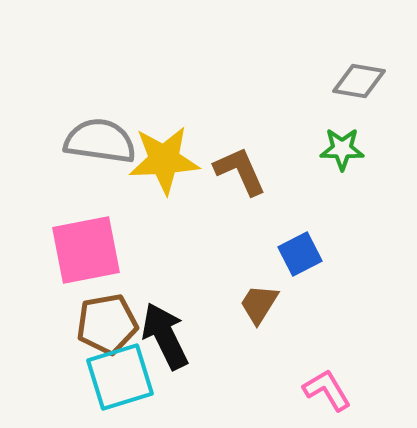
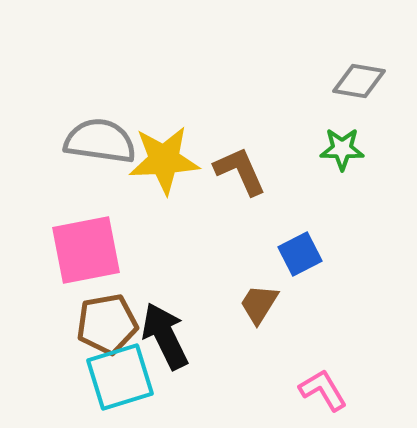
pink L-shape: moved 4 px left
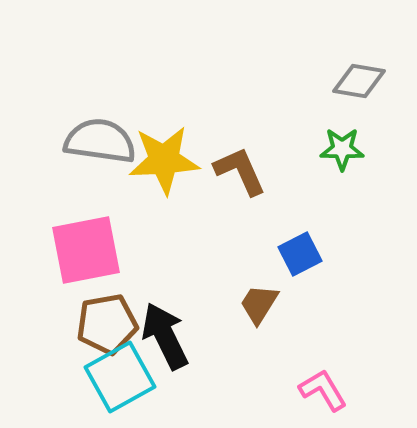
cyan square: rotated 12 degrees counterclockwise
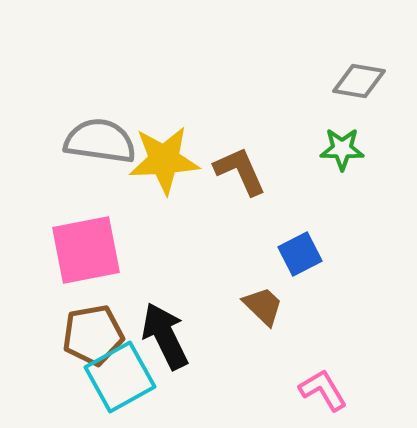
brown trapezoid: moved 4 px right, 2 px down; rotated 102 degrees clockwise
brown pentagon: moved 14 px left, 11 px down
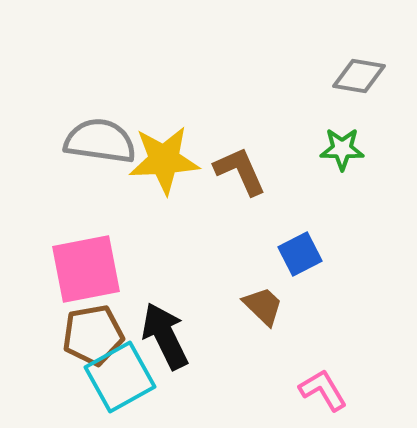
gray diamond: moved 5 px up
pink square: moved 19 px down
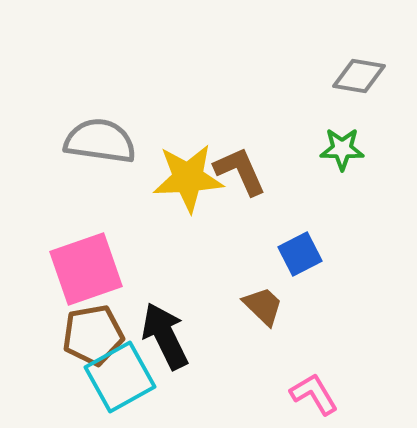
yellow star: moved 24 px right, 18 px down
pink square: rotated 8 degrees counterclockwise
pink L-shape: moved 9 px left, 4 px down
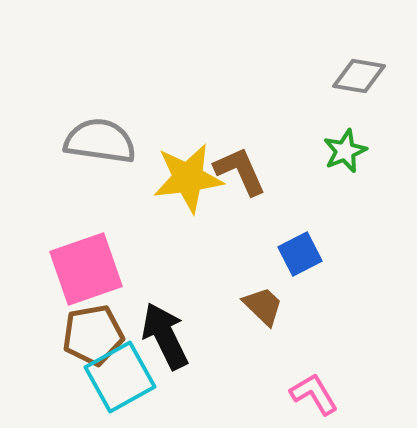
green star: moved 3 px right, 2 px down; rotated 24 degrees counterclockwise
yellow star: rotated 4 degrees counterclockwise
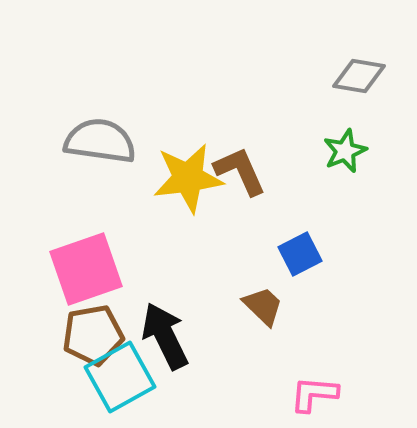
pink L-shape: rotated 54 degrees counterclockwise
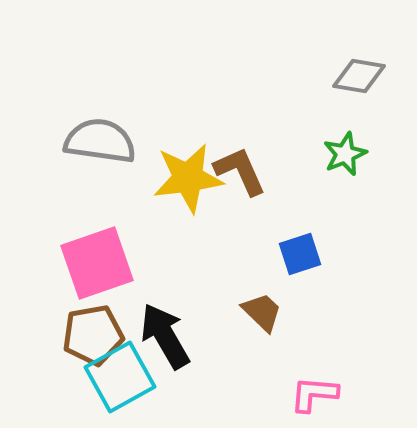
green star: moved 3 px down
blue square: rotated 9 degrees clockwise
pink square: moved 11 px right, 6 px up
brown trapezoid: moved 1 px left, 6 px down
black arrow: rotated 4 degrees counterclockwise
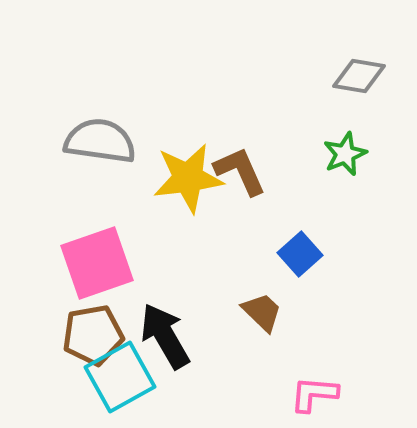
blue square: rotated 24 degrees counterclockwise
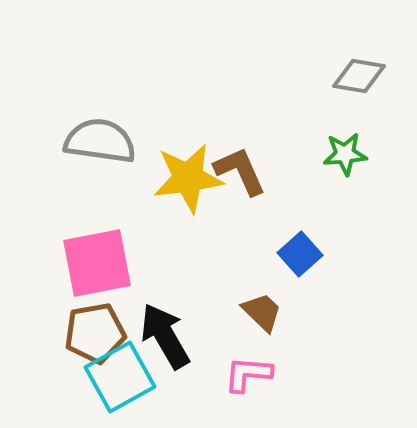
green star: rotated 18 degrees clockwise
pink square: rotated 8 degrees clockwise
brown pentagon: moved 2 px right, 2 px up
pink L-shape: moved 66 px left, 20 px up
